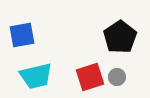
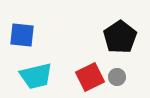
blue square: rotated 16 degrees clockwise
red square: rotated 8 degrees counterclockwise
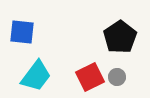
blue square: moved 3 px up
cyan trapezoid: rotated 40 degrees counterclockwise
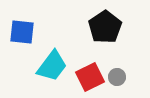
black pentagon: moved 15 px left, 10 px up
cyan trapezoid: moved 16 px right, 10 px up
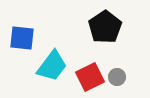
blue square: moved 6 px down
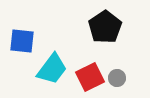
blue square: moved 3 px down
cyan trapezoid: moved 3 px down
gray circle: moved 1 px down
